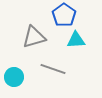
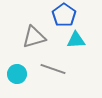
cyan circle: moved 3 px right, 3 px up
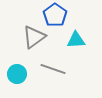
blue pentagon: moved 9 px left
gray triangle: rotated 20 degrees counterclockwise
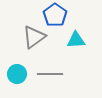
gray line: moved 3 px left, 5 px down; rotated 20 degrees counterclockwise
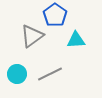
gray triangle: moved 2 px left, 1 px up
gray line: rotated 25 degrees counterclockwise
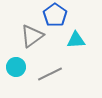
cyan circle: moved 1 px left, 7 px up
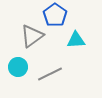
cyan circle: moved 2 px right
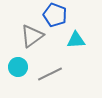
blue pentagon: rotated 15 degrees counterclockwise
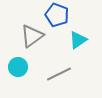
blue pentagon: moved 2 px right
cyan triangle: moved 2 px right; rotated 30 degrees counterclockwise
gray line: moved 9 px right
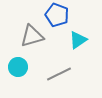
gray triangle: rotated 20 degrees clockwise
